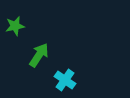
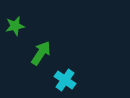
green arrow: moved 2 px right, 2 px up
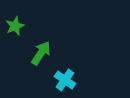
green star: rotated 12 degrees counterclockwise
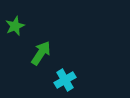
cyan cross: rotated 25 degrees clockwise
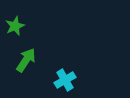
green arrow: moved 15 px left, 7 px down
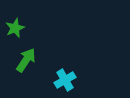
green star: moved 2 px down
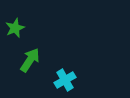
green arrow: moved 4 px right
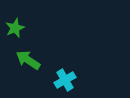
green arrow: moved 2 px left; rotated 90 degrees counterclockwise
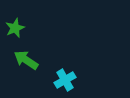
green arrow: moved 2 px left
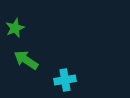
cyan cross: rotated 20 degrees clockwise
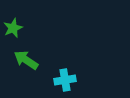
green star: moved 2 px left
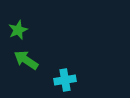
green star: moved 5 px right, 2 px down
